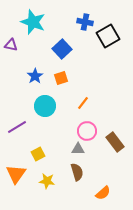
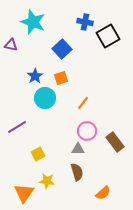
cyan circle: moved 8 px up
orange triangle: moved 8 px right, 19 px down
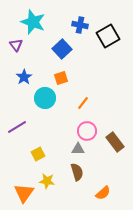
blue cross: moved 5 px left, 3 px down
purple triangle: moved 5 px right; rotated 40 degrees clockwise
blue star: moved 11 px left, 1 px down
